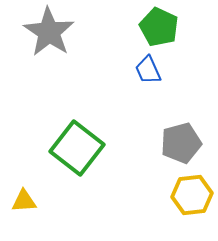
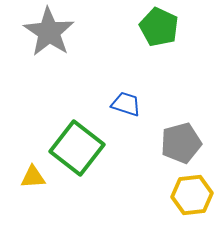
blue trapezoid: moved 22 px left, 34 px down; rotated 132 degrees clockwise
yellow triangle: moved 9 px right, 24 px up
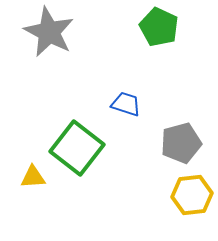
gray star: rotated 6 degrees counterclockwise
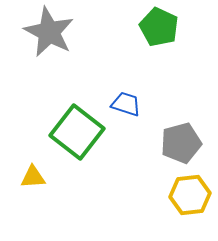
green square: moved 16 px up
yellow hexagon: moved 2 px left
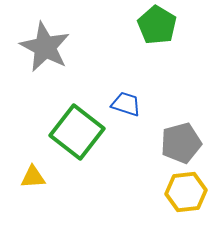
green pentagon: moved 2 px left, 2 px up; rotated 6 degrees clockwise
gray star: moved 4 px left, 15 px down
yellow hexagon: moved 4 px left, 3 px up
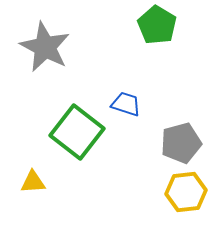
yellow triangle: moved 5 px down
